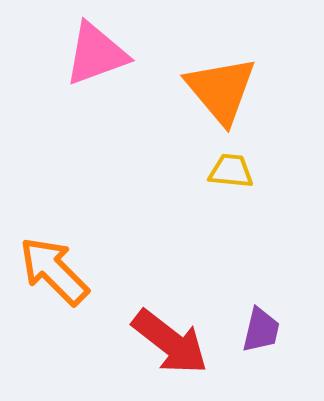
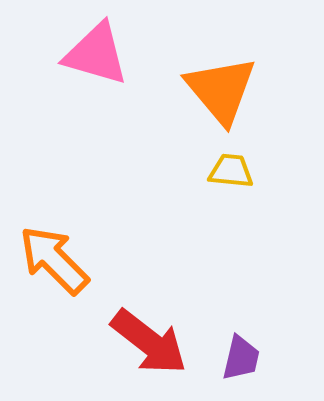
pink triangle: rotated 36 degrees clockwise
orange arrow: moved 11 px up
purple trapezoid: moved 20 px left, 28 px down
red arrow: moved 21 px left
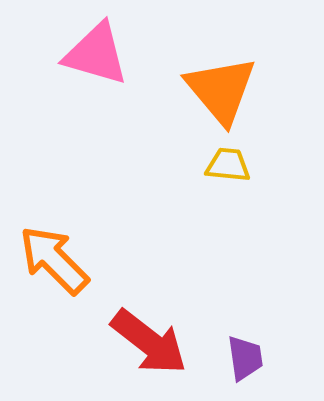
yellow trapezoid: moved 3 px left, 6 px up
purple trapezoid: moved 4 px right; rotated 21 degrees counterclockwise
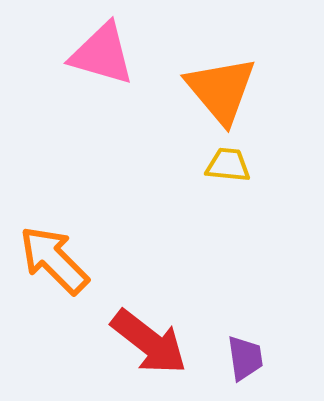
pink triangle: moved 6 px right
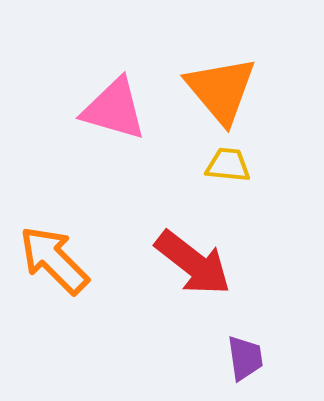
pink triangle: moved 12 px right, 55 px down
red arrow: moved 44 px right, 79 px up
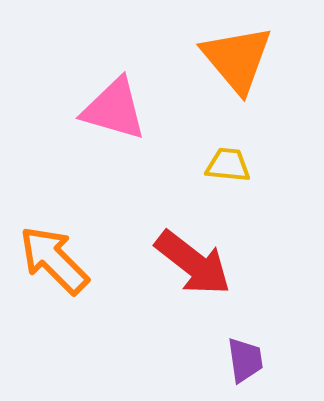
orange triangle: moved 16 px right, 31 px up
purple trapezoid: moved 2 px down
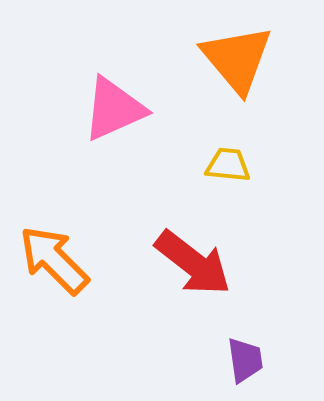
pink triangle: rotated 40 degrees counterclockwise
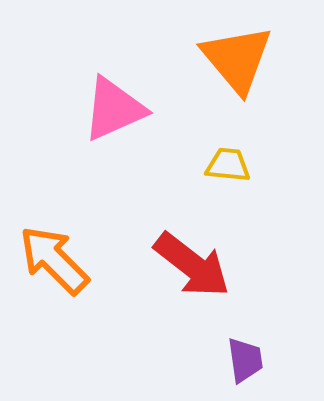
red arrow: moved 1 px left, 2 px down
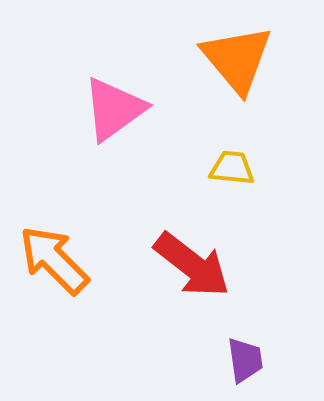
pink triangle: rotated 12 degrees counterclockwise
yellow trapezoid: moved 4 px right, 3 px down
